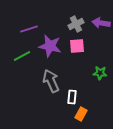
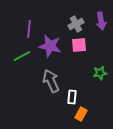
purple arrow: moved 2 px up; rotated 108 degrees counterclockwise
purple line: rotated 66 degrees counterclockwise
pink square: moved 2 px right, 1 px up
green star: rotated 16 degrees counterclockwise
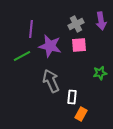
purple line: moved 2 px right
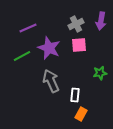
purple arrow: rotated 18 degrees clockwise
purple line: moved 3 px left, 1 px up; rotated 60 degrees clockwise
purple star: moved 1 px left, 2 px down; rotated 10 degrees clockwise
white rectangle: moved 3 px right, 2 px up
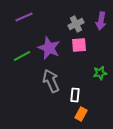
purple line: moved 4 px left, 11 px up
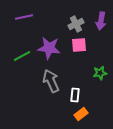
purple line: rotated 12 degrees clockwise
purple star: rotated 15 degrees counterclockwise
orange rectangle: rotated 24 degrees clockwise
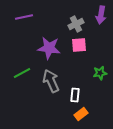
purple arrow: moved 6 px up
green line: moved 17 px down
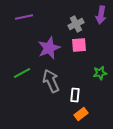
purple star: rotated 30 degrees counterclockwise
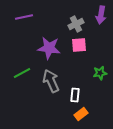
purple star: rotated 30 degrees clockwise
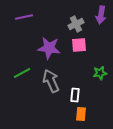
orange rectangle: rotated 48 degrees counterclockwise
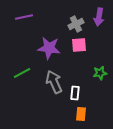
purple arrow: moved 2 px left, 2 px down
gray arrow: moved 3 px right, 1 px down
white rectangle: moved 2 px up
